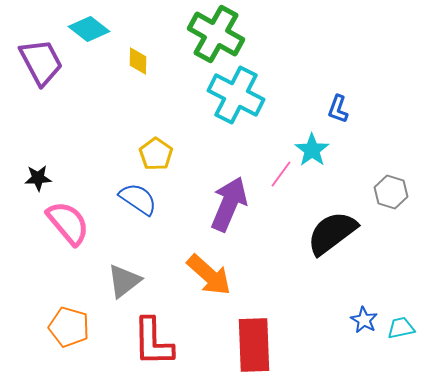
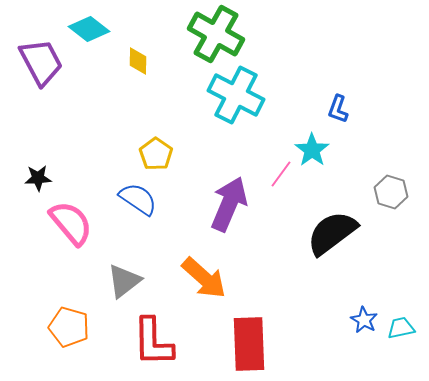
pink semicircle: moved 3 px right
orange arrow: moved 5 px left, 3 px down
red rectangle: moved 5 px left, 1 px up
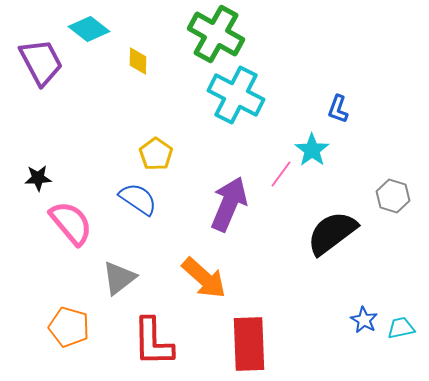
gray hexagon: moved 2 px right, 4 px down
gray triangle: moved 5 px left, 3 px up
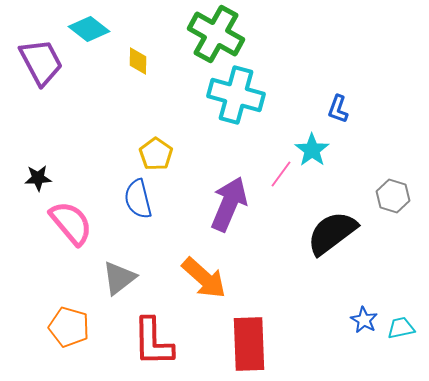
cyan cross: rotated 12 degrees counterclockwise
blue semicircle: rotated 138 degrees counterclockwise
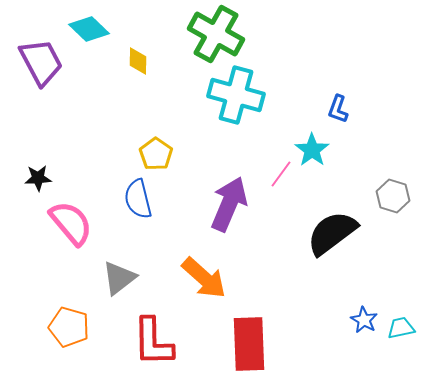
cyan diamond: rotated 6 degrees clockwise
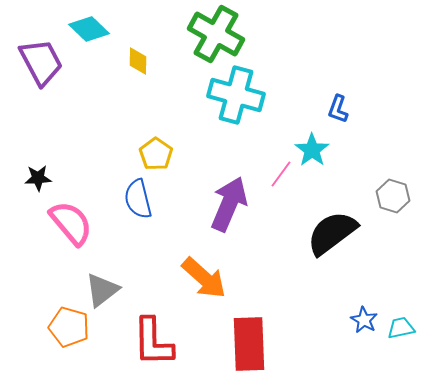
gray triangle: moved 17 px left, 12 px down
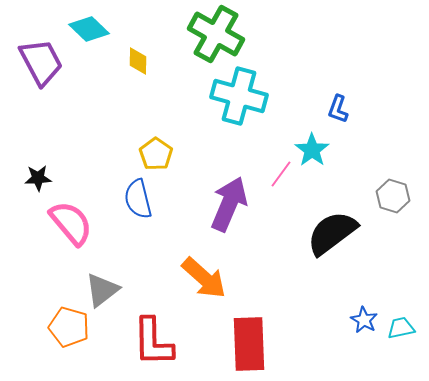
cyan cross: moved 3 px right, 1 px down
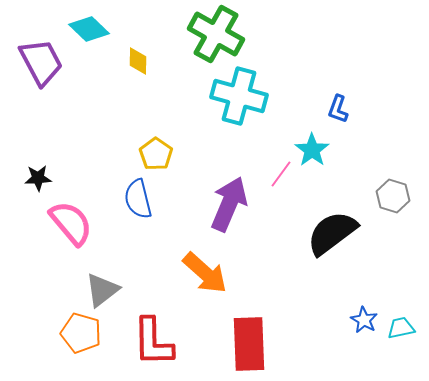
orange arrow: moved 1 px right, 5 px up
orange pentagon: moved 12 px right, 6 px down
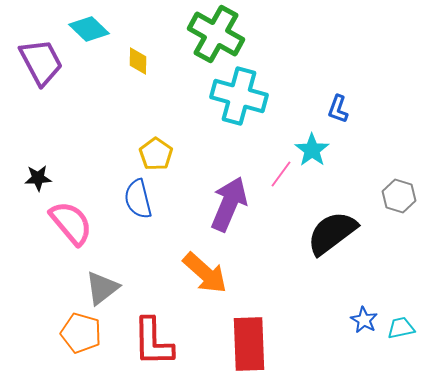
gray hexagon: moved 6 px right
gray triangle: moved 2 px up
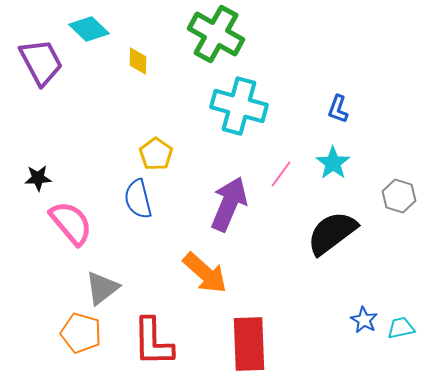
cyan cross: moved 10 px down
cyan star: moved 21 px right, 13 px down
